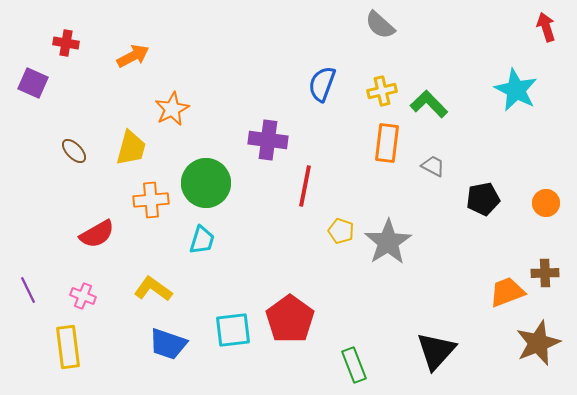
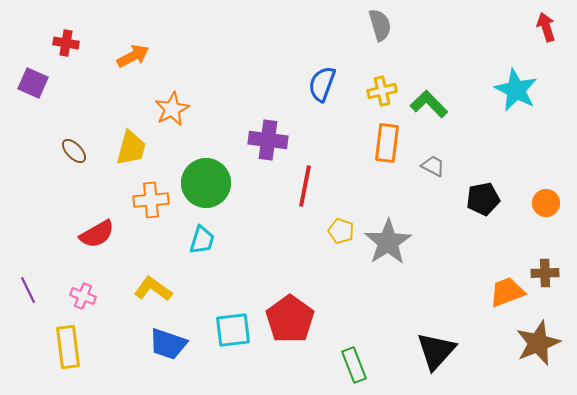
gray semicircle: rotated 148 degrees counterclockwise
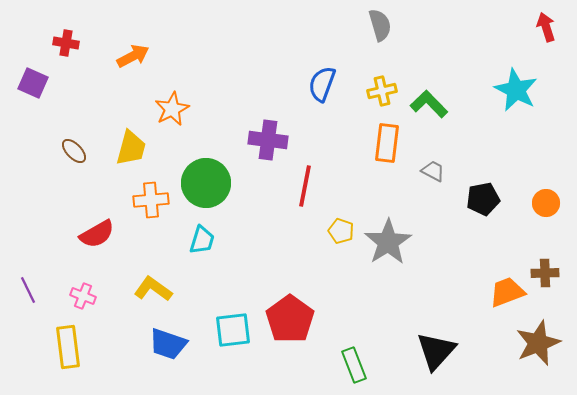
gray trapezoid: moved 5 px down
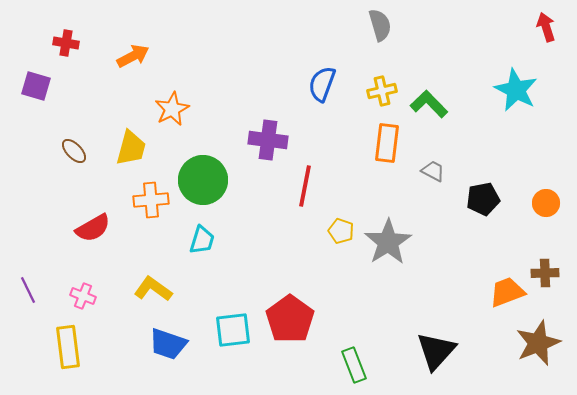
purple square: moved 3 px right, 3 px down; rotated 8 degrees counterclockwise
green circle: moved 3 px left, 3 px up
red semicircle: moved 4 px left, 6 px up
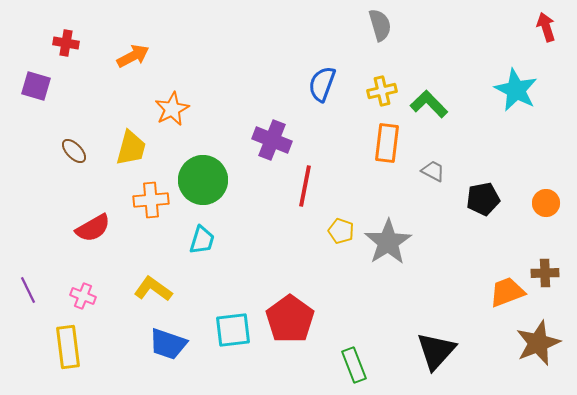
purple cross: moved 4 px right; rotated 15 degrees clockwise
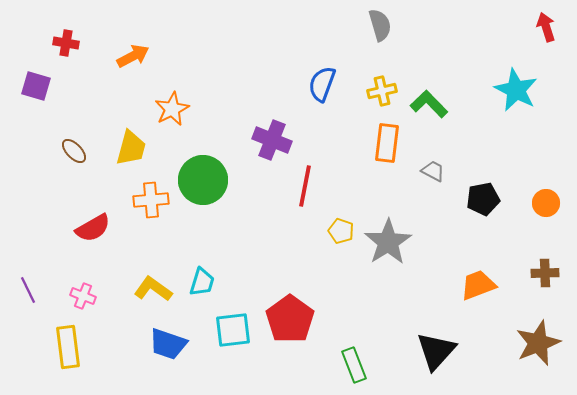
cyan trapezoid: moved 42 px down
orange trapezoid: moved 29 px left, 7 px up
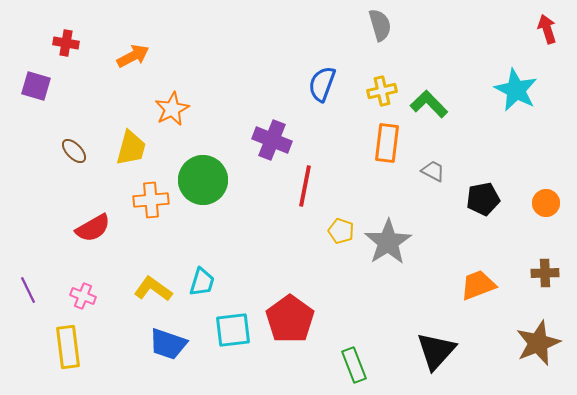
red arrow: moved 1 px right, 2 px down
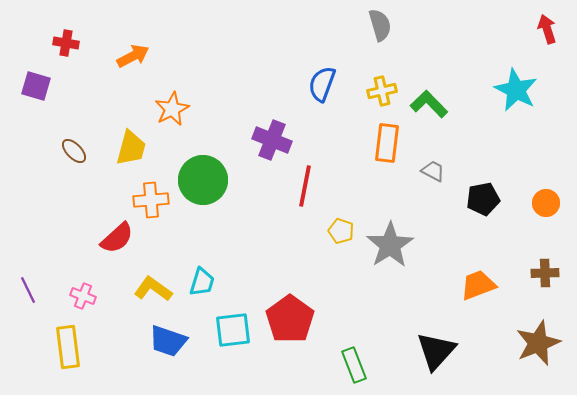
red semicircle: moved 24 px right, 10 px down; rotated 12 degrees counterclockwise
gray star: moved 2 px right, 3 px down
blue trapezoid: moved 3 px up
